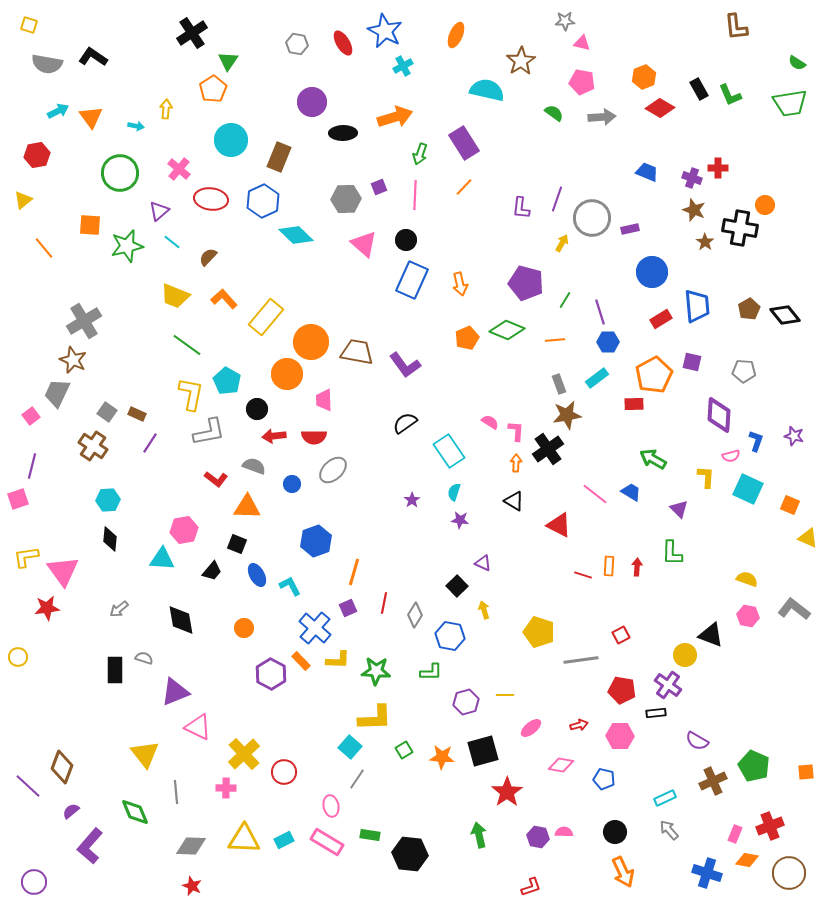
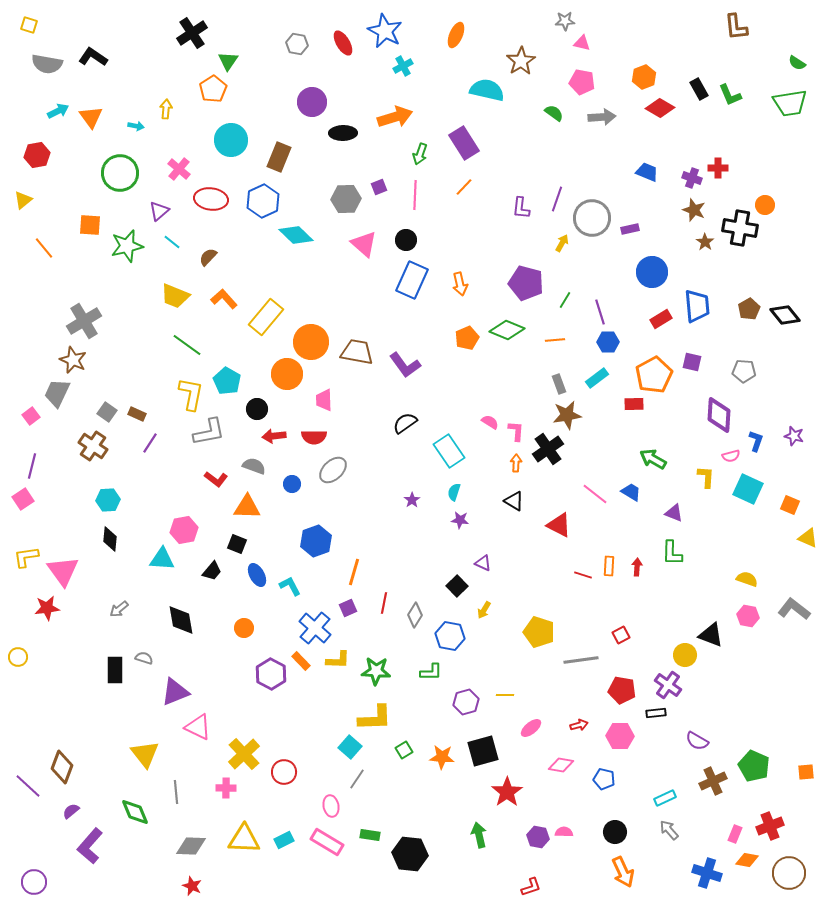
pink square at (18, 499): moved 5 px right; rotated 15 degrees counterclockwise
purple triangle at (679, 509): moved 5 px left, 4 px down; rotated 24 degrees counterclockwise
yellow arrow at (484, 610): rotated 132 degrees counterclockwise
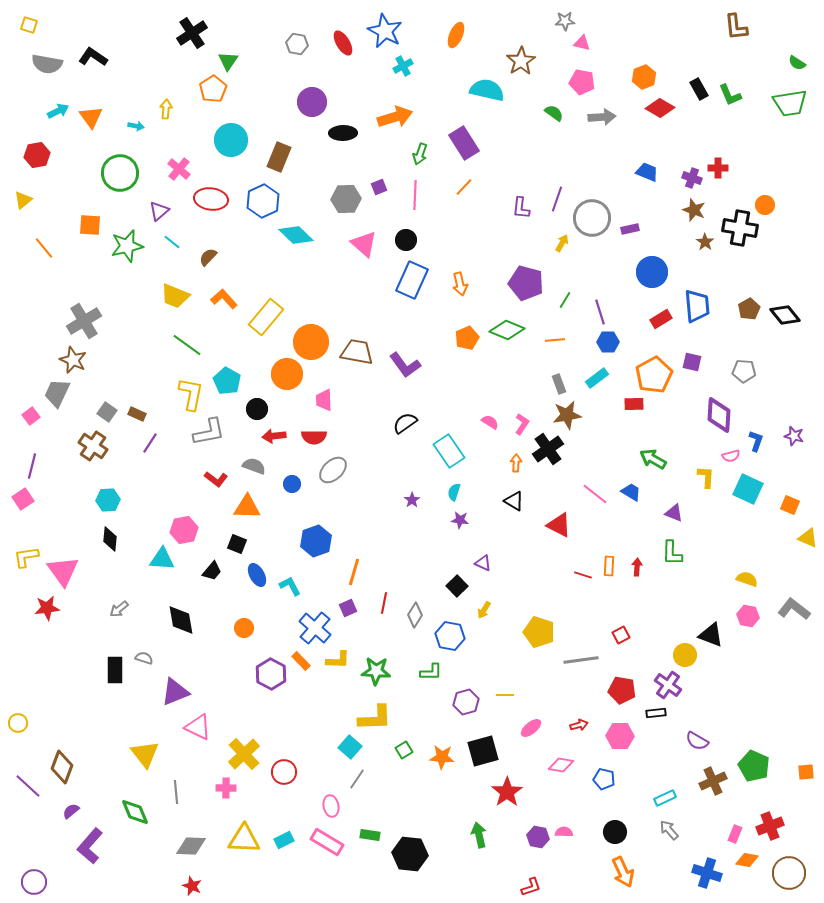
pink L-shape at (516, 431): moved 6 px right, 7 px up; rotated 30 degrees clockwise
yellow circle at (18, 657): moved 66 px down
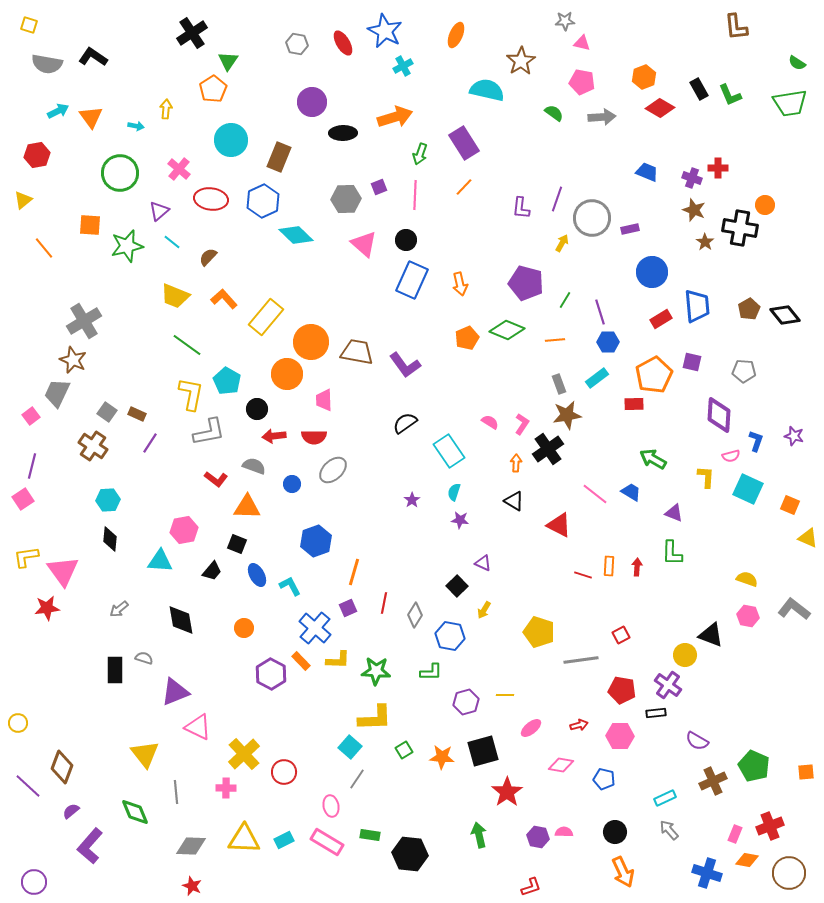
cyan triangle at (162, 559): moved 2 px left, 2 px down
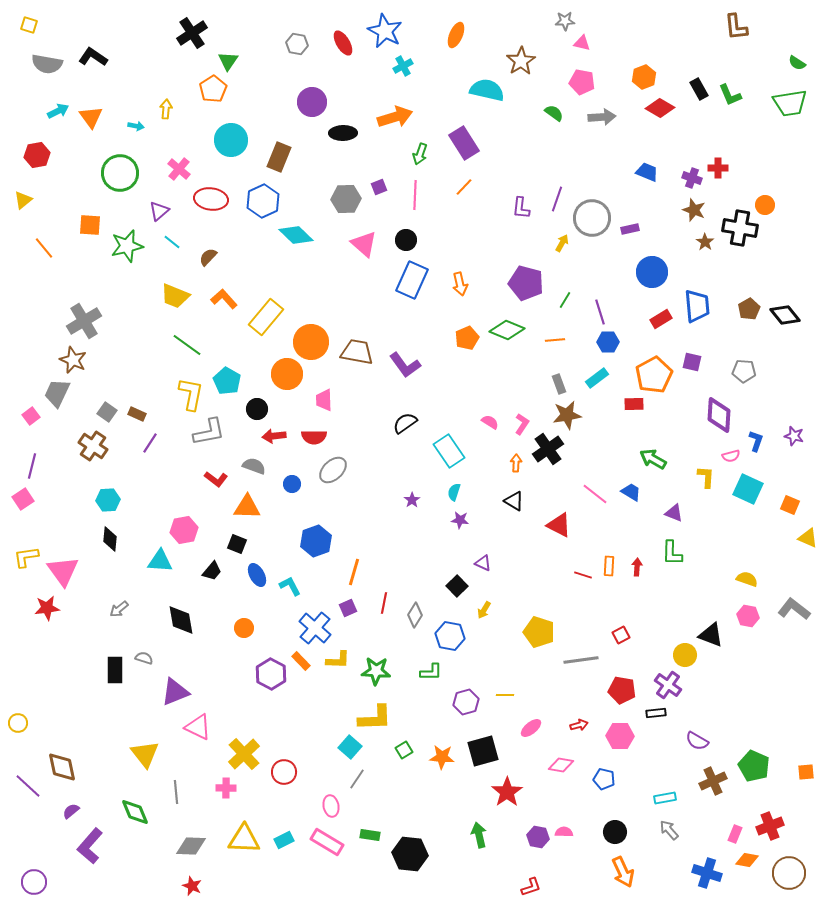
brown diamond at (62, 767): rotated 32 degrees counterclockwise
cyan rectangle at (665, 798): rotated 15 degrees clockwise
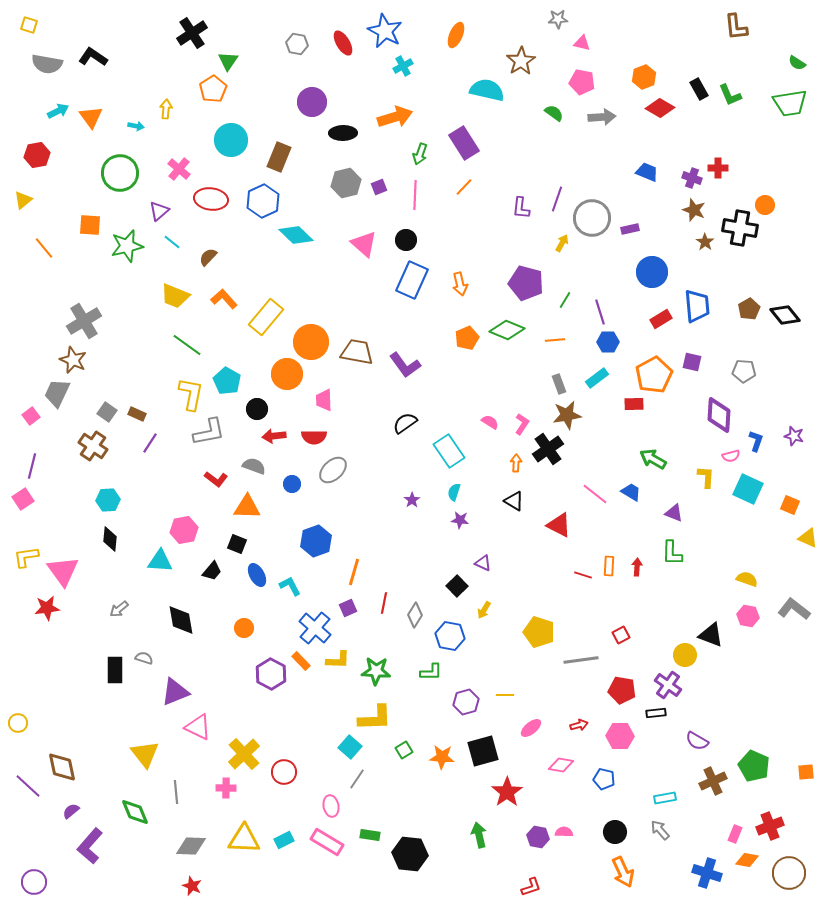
gray star at (565, 21): moved 7 px left, 2 px up
gray hexagon at (346, 199): moved 16 px up; rotated 12 degrees counterclockwise
gray arrow at (669, 830): moved 9 px left
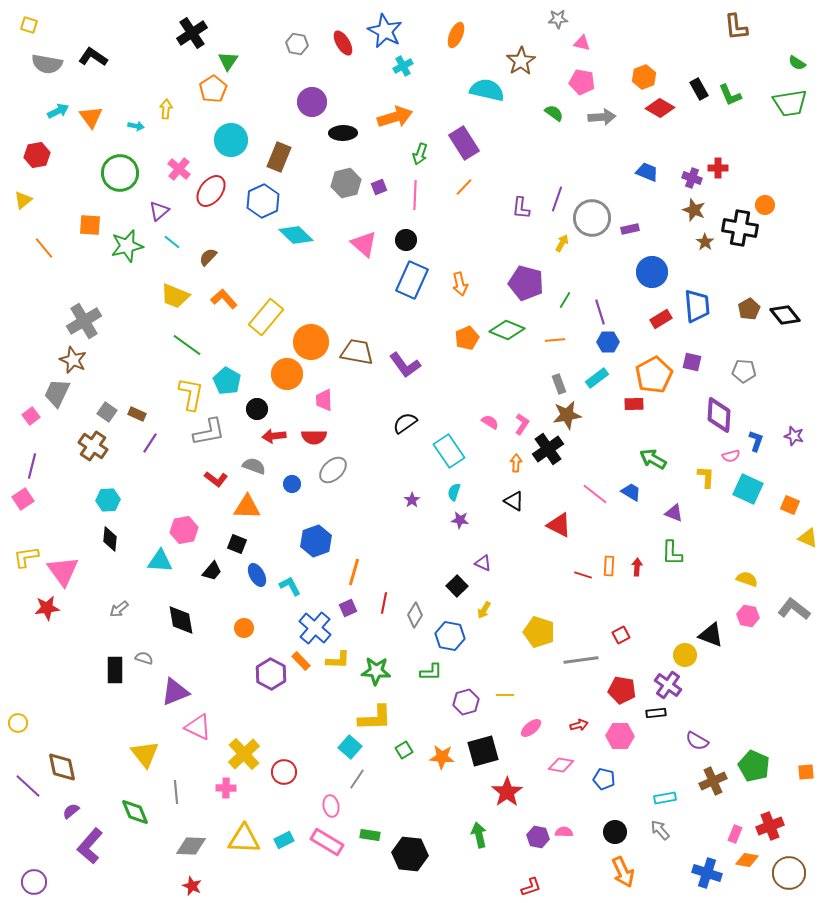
red ellipse at (211, 199): moved 8 px up; rotated 60 degrees counterclockwise
